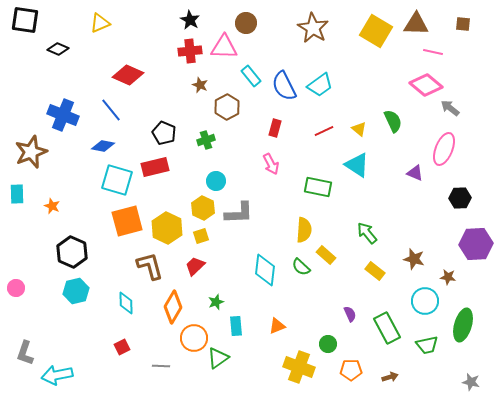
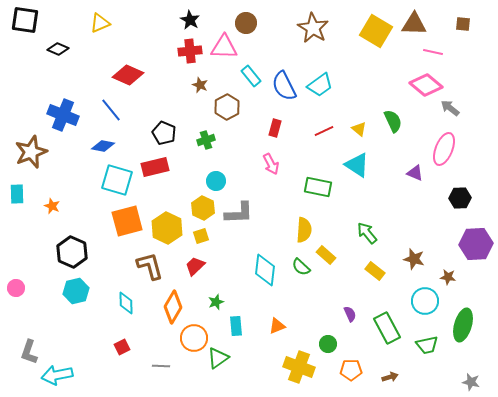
brown triangle at (416, 24): moved 2 px left
gray L-shape at (25, 353): moved 4 px right, 1 px up
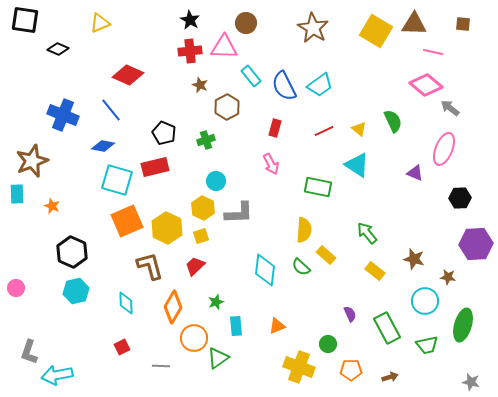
brown star at (31, 152): moved 1 px right, 9 px down
orange square at (127, 221): rotated 8 degrees counterclockwise
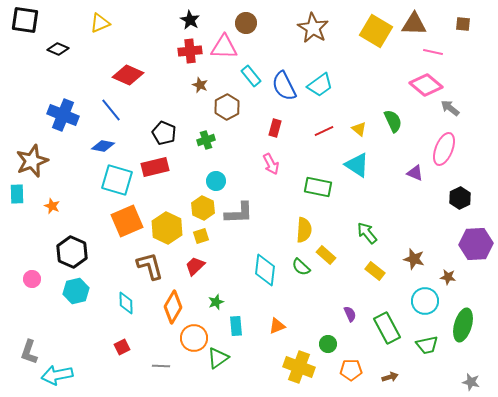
black hexagon at (460, 198): rotated 25 degrees counterclockwise
pink circle at (16, 288): moved 16 px right, 9 px up
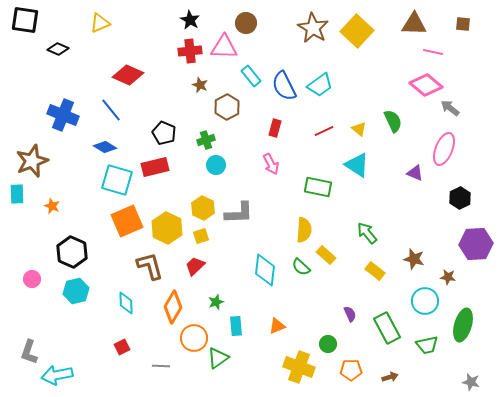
yellow square at (376, 31): moved 19 px left; rotated 12 degrees clockwise
blue diamond at (103, 146): moved 2 px right, 1 px down; rotated 20 degrees clockwise
cyan circle at (216, 181): moved 16 px up
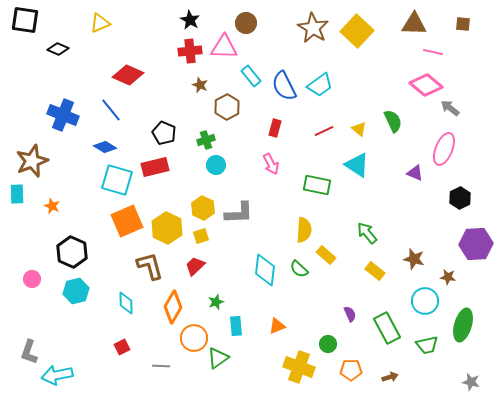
green rectangle at (318, 187): moved 1 px left, 2 px up
green semicircle at (301, 267): moved 2 px left, 2 px down
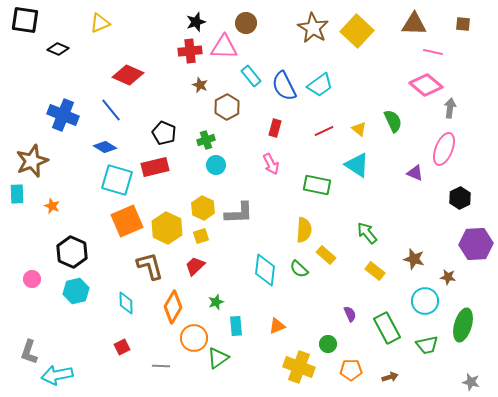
black star at (190, 20): moved 6 px right, 2 px down; rotated 24 degrees clockwise
gray arrow at (450, 108): rotated 60 degrees clockwise
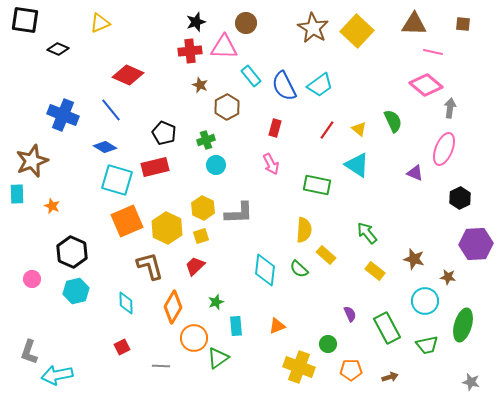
red line at (324, 131): moved 3 px right, 1 px up; rotated 30 degrees counterclockwise
